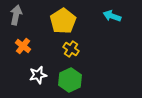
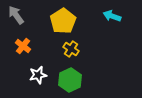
gray arrow: rotated 48 degrees counterclockwise
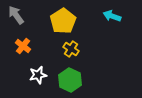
green hexagon: rotated 10 degrees counterclockwise
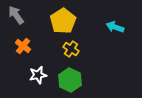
cyan arrow: moved 3 px right, 11 px down
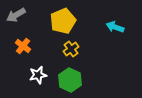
gray arrow: rotated 84 degrees counterclockwise
yellow pentagon: rotated 10 degrees clockwise
yellow cross: rotated 21 degrees clockwise
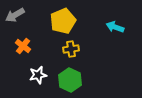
gray arrow: moved 1 px left
yellow cross: rotated 28 degrees clockwise
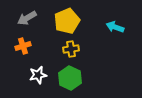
gray arrow: moved 12 px right, 3 px down
yellow pentagon: moved 4 px right
orange cross: rotated 35 degrees clockwise
green hexagon: moved 2 px up
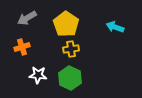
yellow pentagon: moved 1 px left, 3 px down; rotated 15 degrees counterclockwise
orange cross: moved 1 px left, 1 px down
white star: rotated 18 degrees clockwise
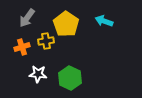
gray arrow: rotated 24 degrees counterclockwise
cyan arrow: moved 11 px left, 6 px up
yellow cross: moved 25 px left, 8 px up
white star: moved 1 px up
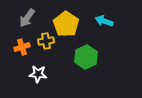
green hexagon: moved 16 px right, 21 px up; rotated 10 degrees clockwise
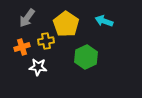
white star: moved 7 px up
